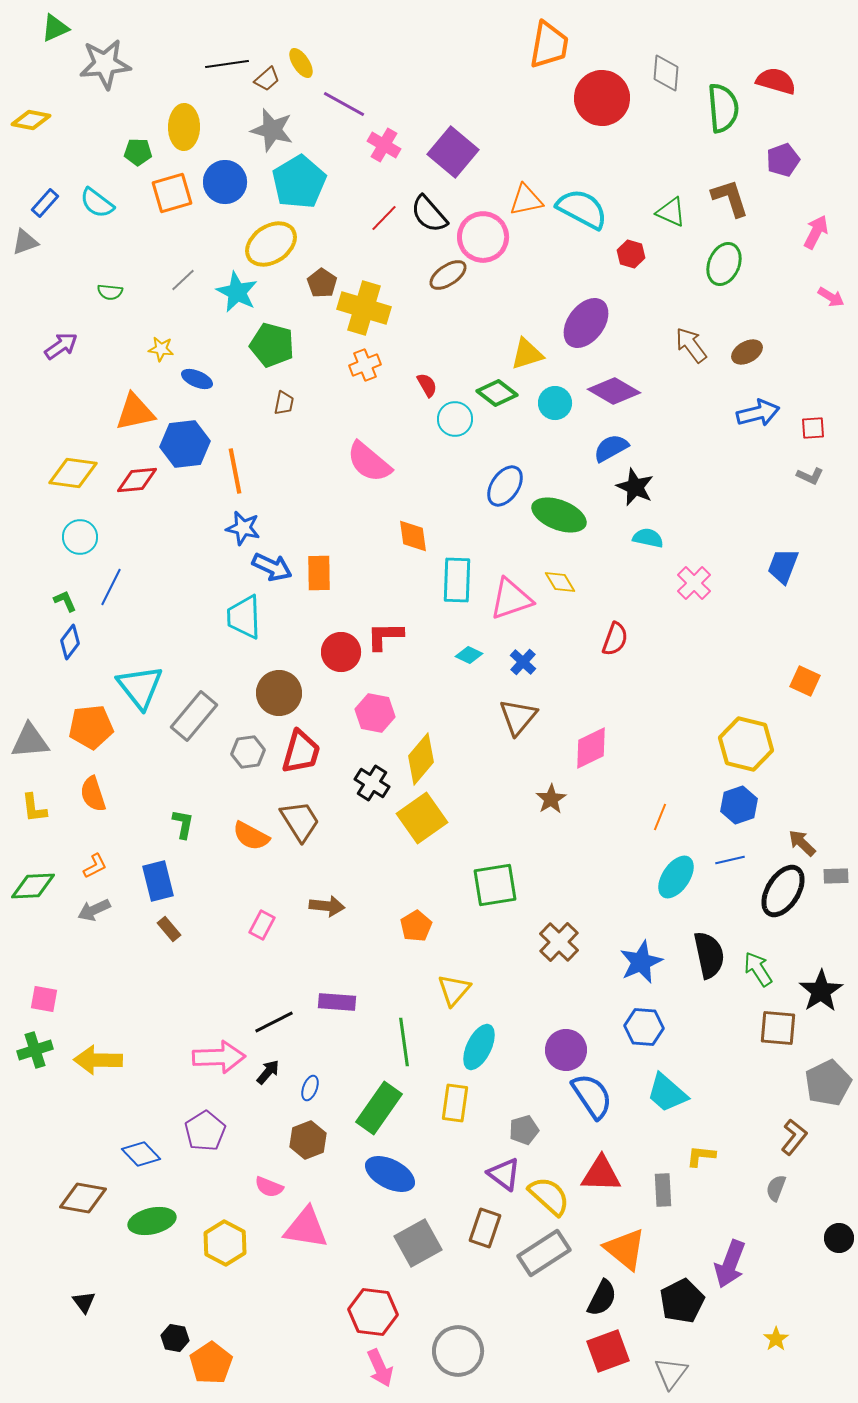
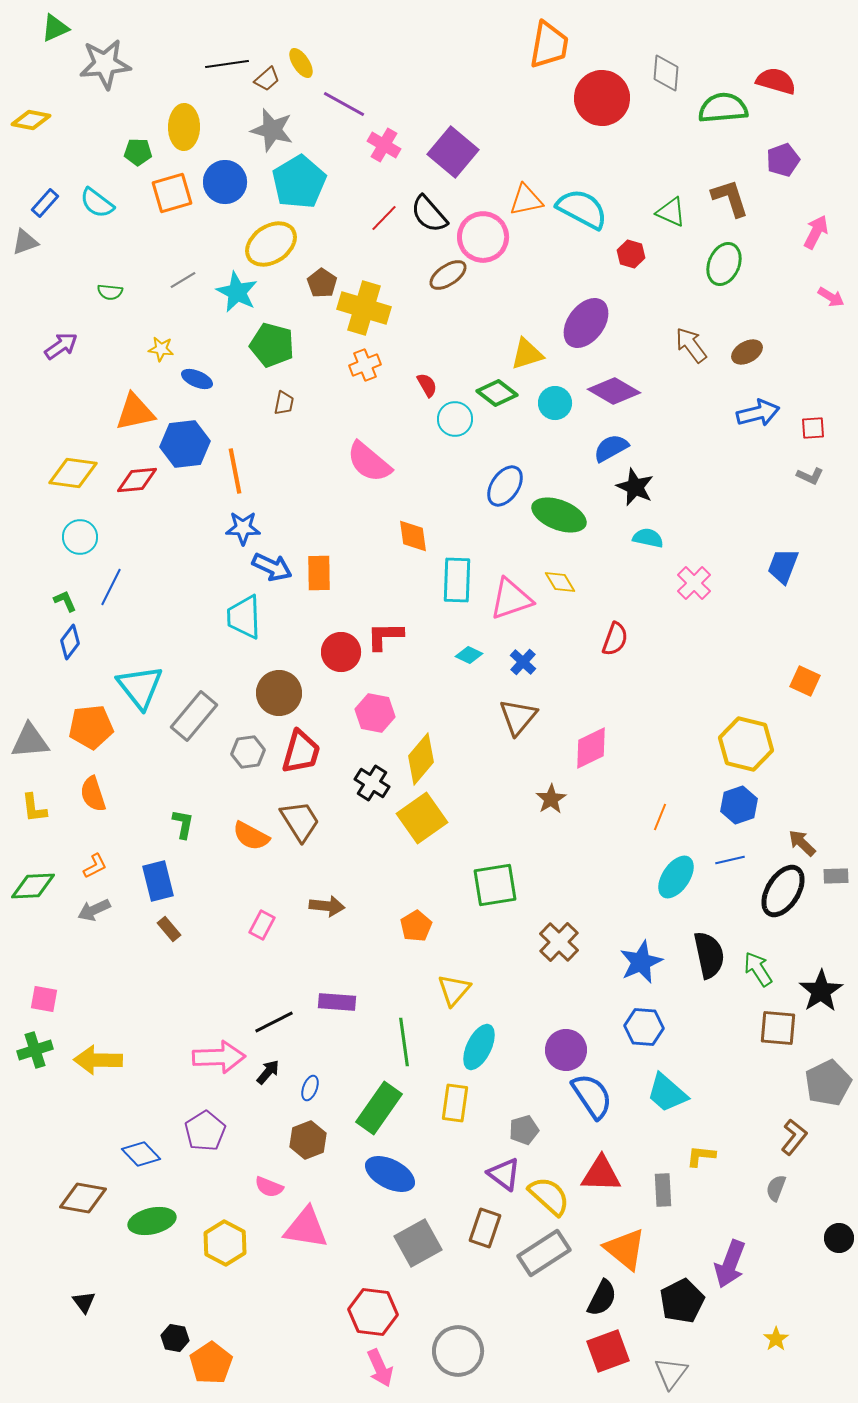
green semicircle at (723, 108): rotated 90 degrees counterclockwise
gray line at (183, 280): rotated 12 degrees clockwise
blue star at (243, 528): rotated 12 degrees counterclockwise
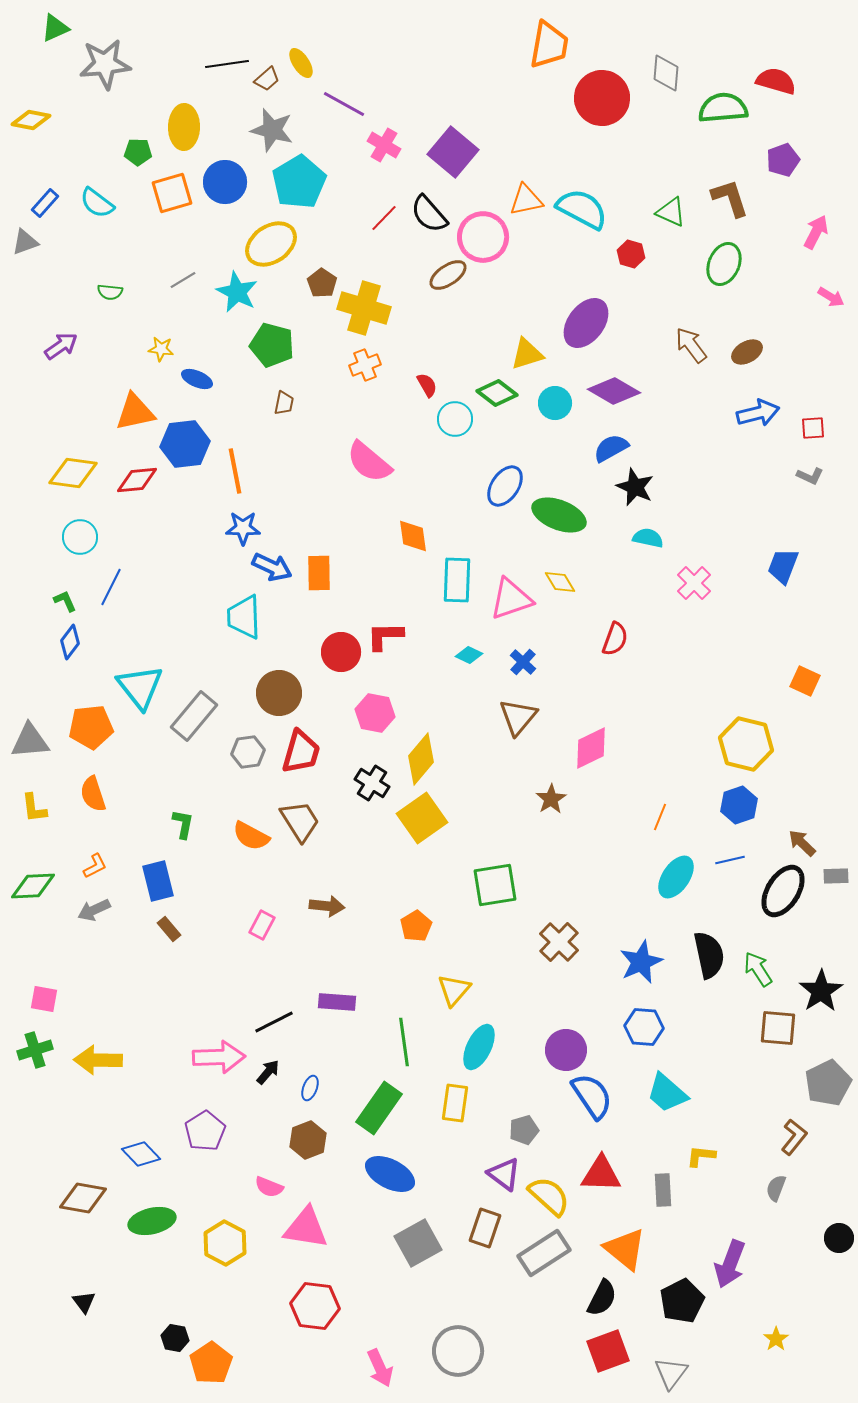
red hexagon at (373, 1312): moved 58 px left, 6 px up
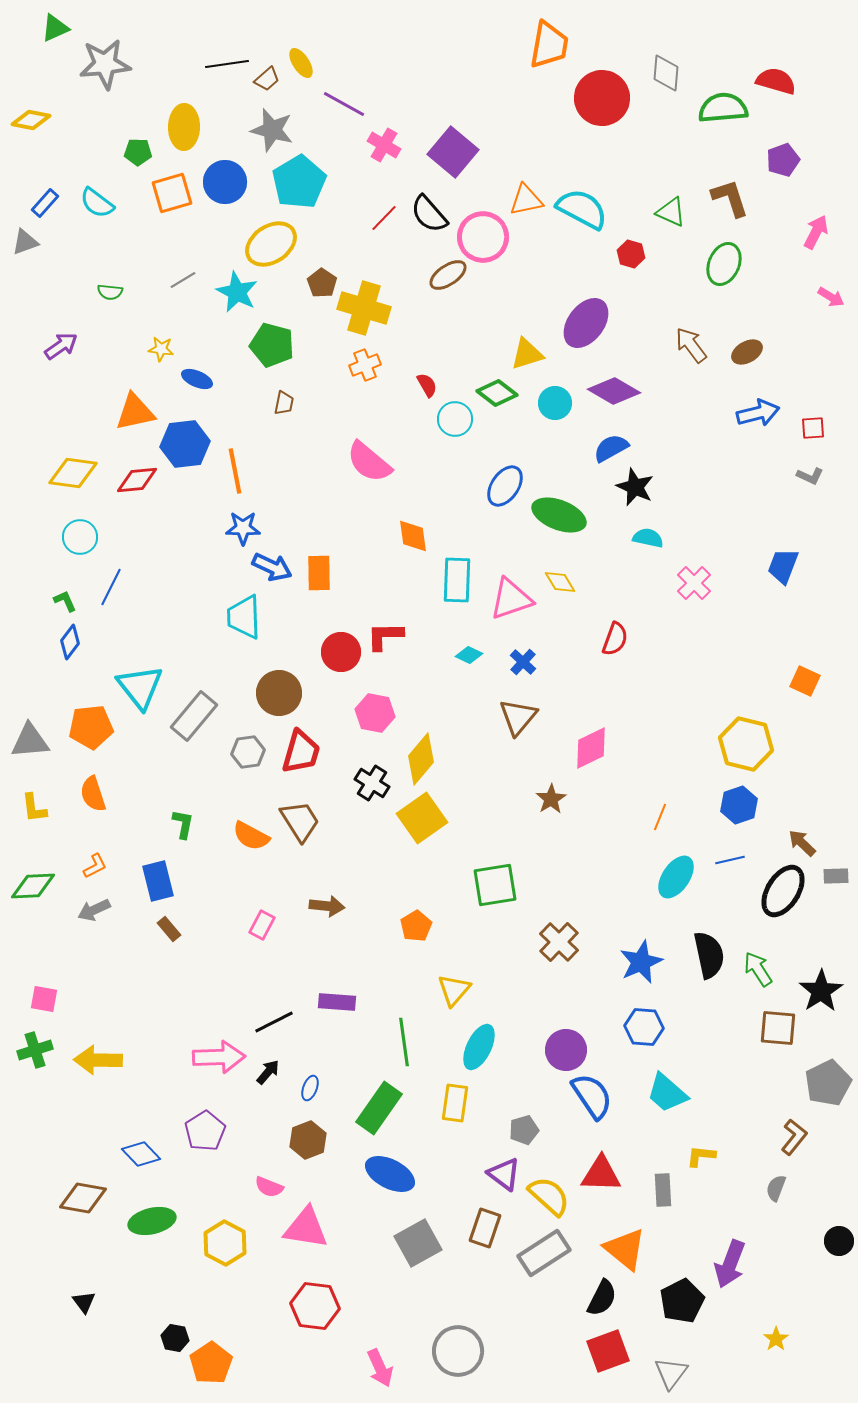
black circle at (839, 1238): moved 3 px down
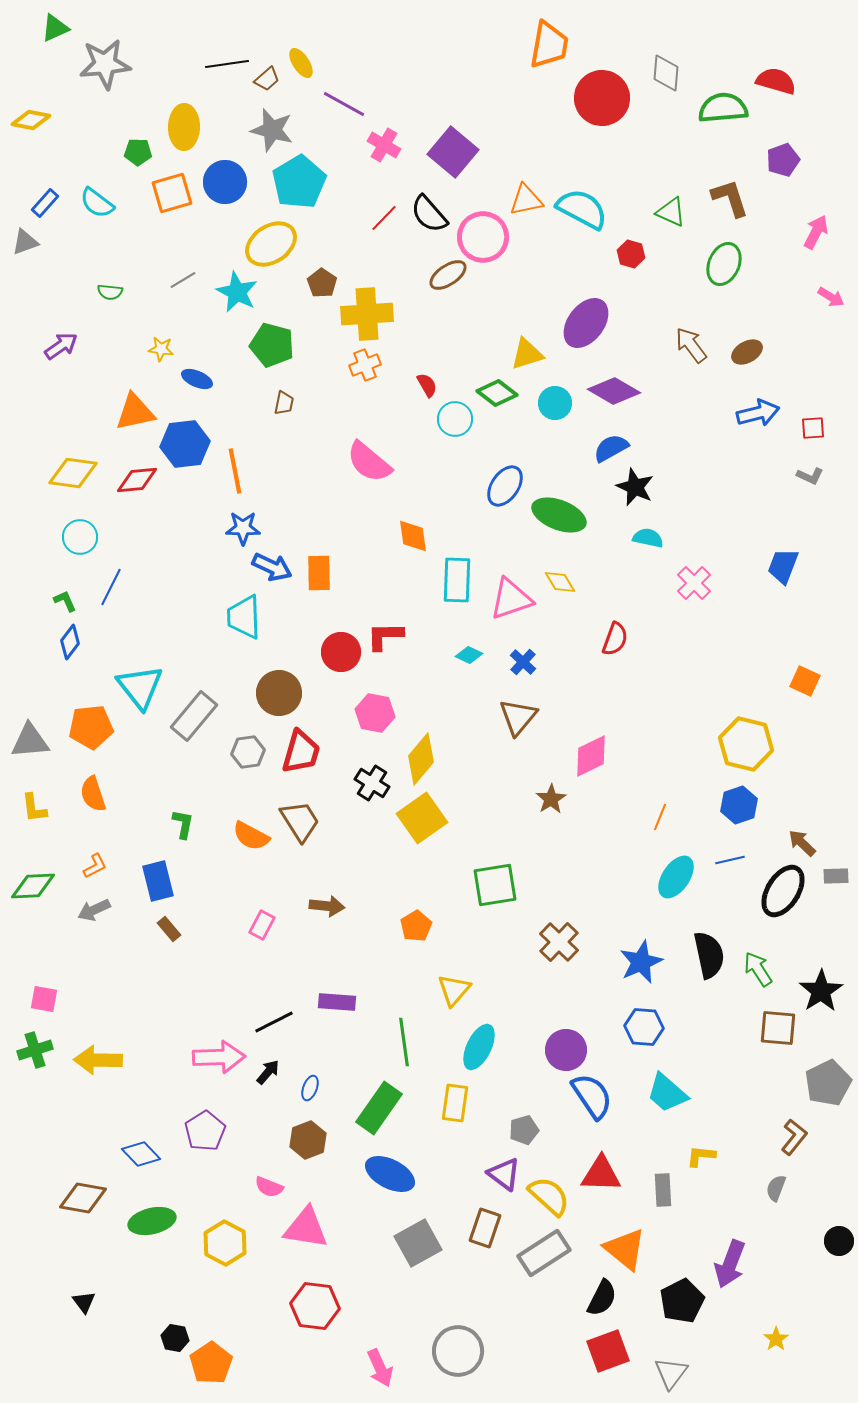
yellow cross at (364, 308): moved 3 px right, 6 px down; rotated 21 degrees counterclockwise
pink diamond at (591, 748): moved 8 px down
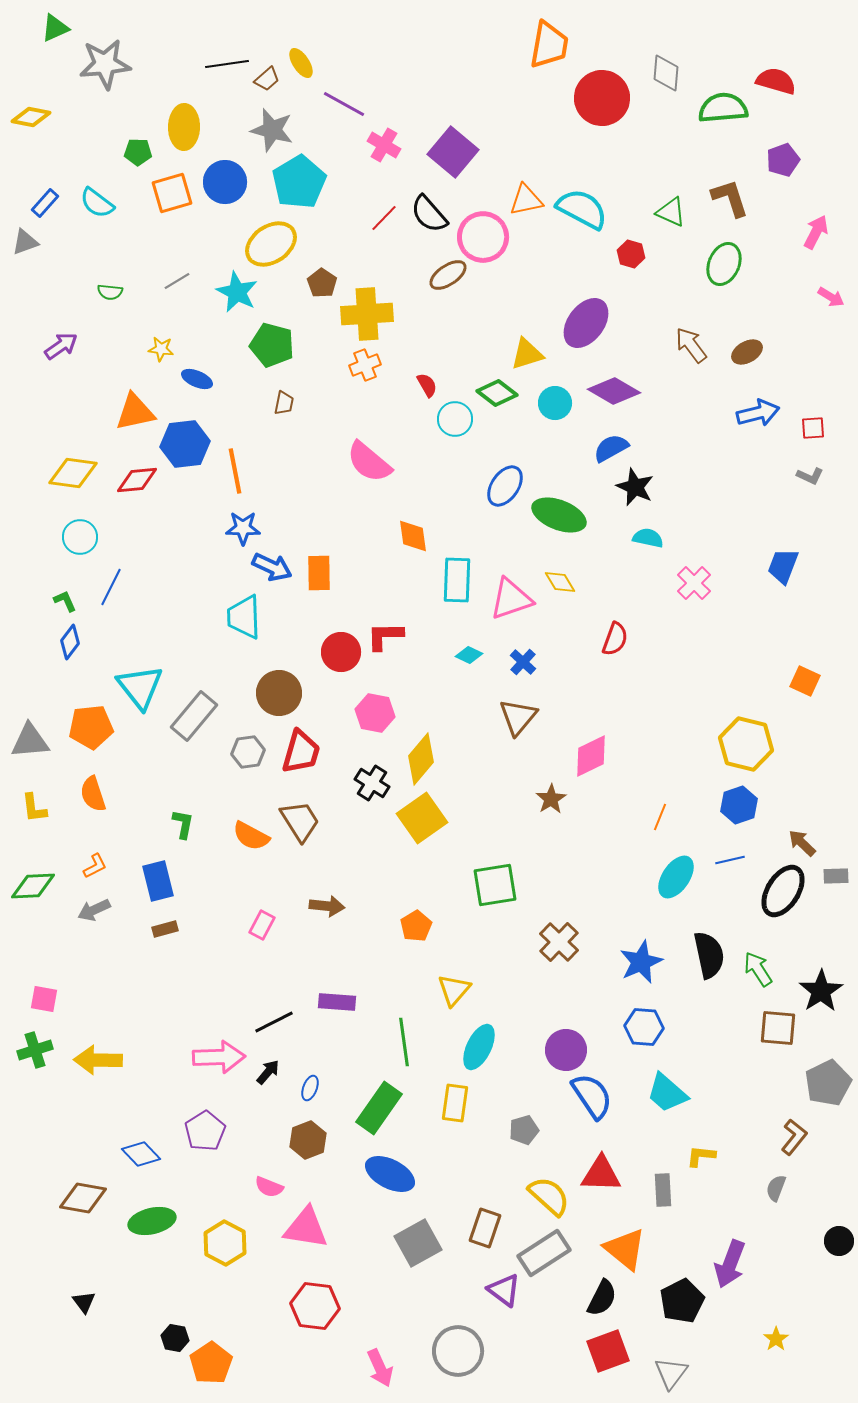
yellow diamond at (31, 120): moved 3 px up
gray line at (183, 280): moved 6 px left, 1 px down
brown rectangle at (169, 929): moved 4 px left; rotated 65 degrees counterclockwise
purple triangle at (504, 1174): moved 116 px down
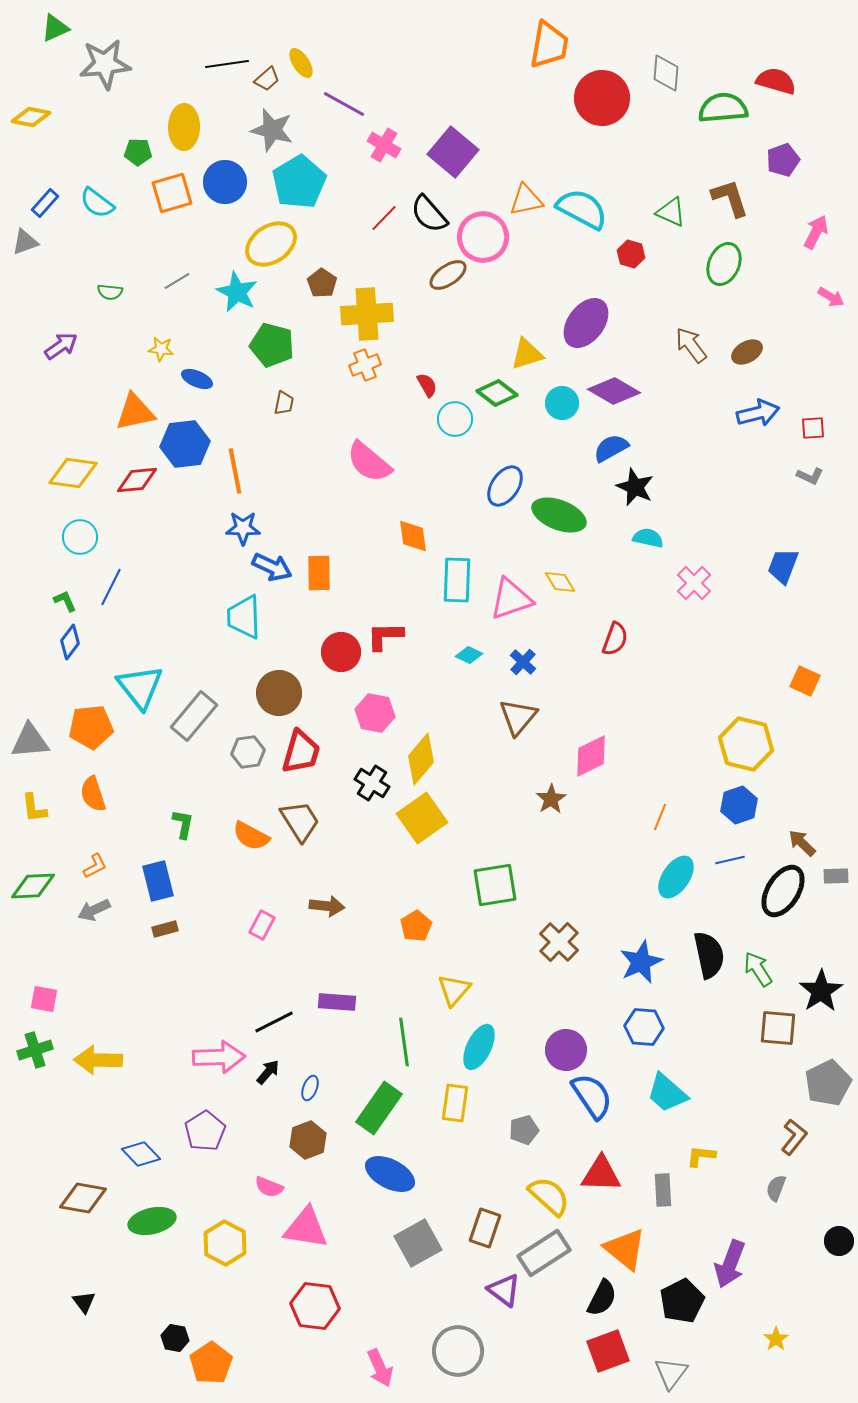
cyan circle at (555, 403): moved 7 px right
